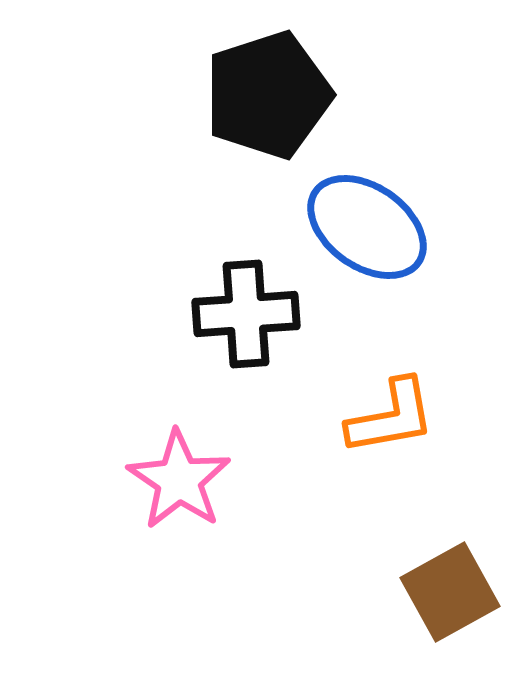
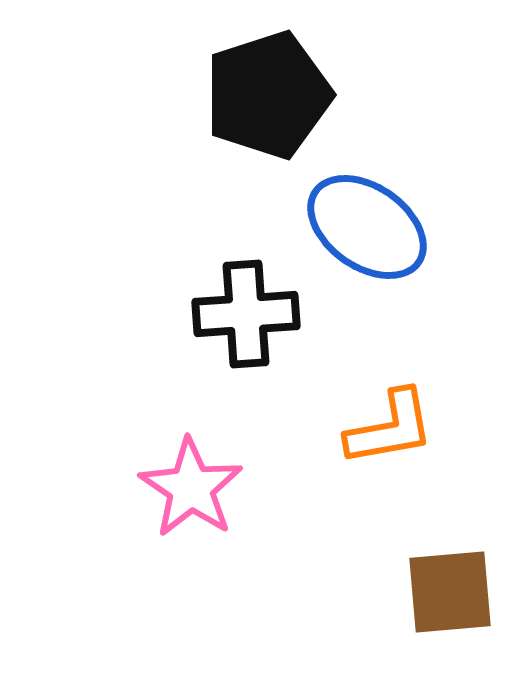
orange L-shape: moved 1 px left, 11 px down
pink star: moved 12 px right, 8 px down
brown square: rotated 24 degrees clockwise
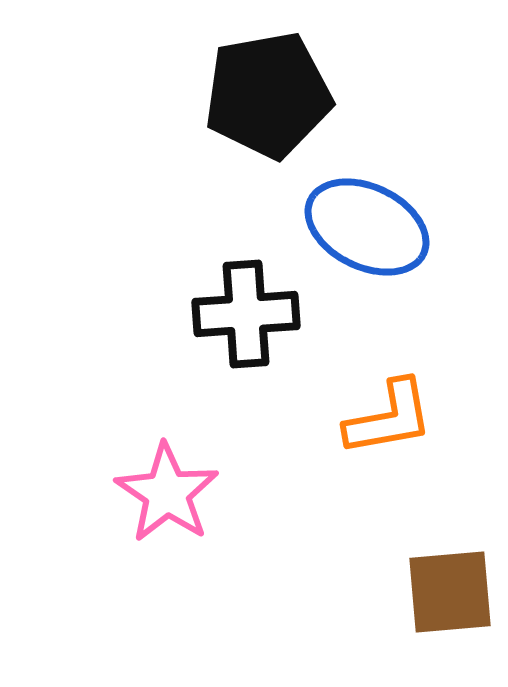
black pentagon: rotated 8 degrees clockwise
blue ellipse: rotated 9 degrees counterclockwise
orange L-shape: moved 1 px left, 10 px up
pink star: moved 24 px left, 5 px down
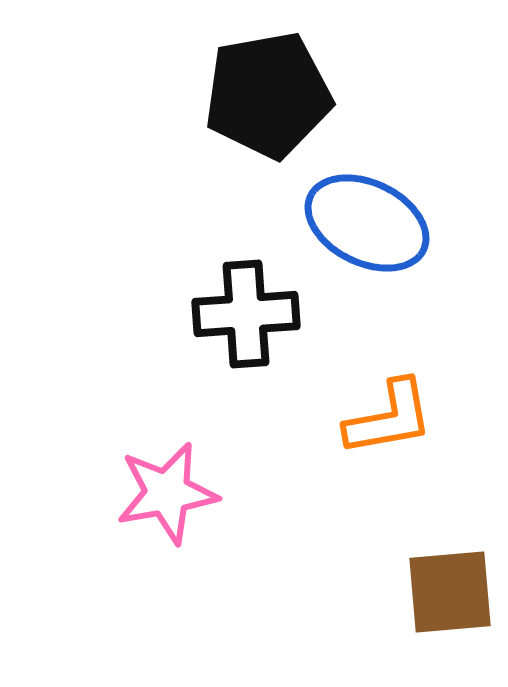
blue ellipse: moved 4 px up
pink star: rotated 28 degrees clockwise
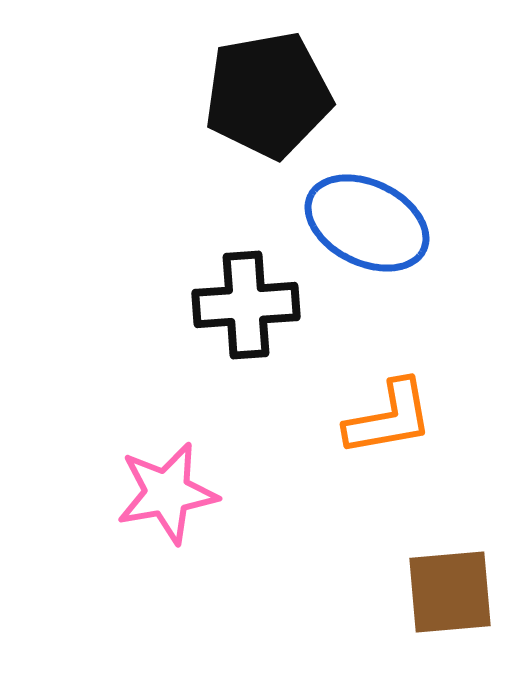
black cross: moved 9 px up
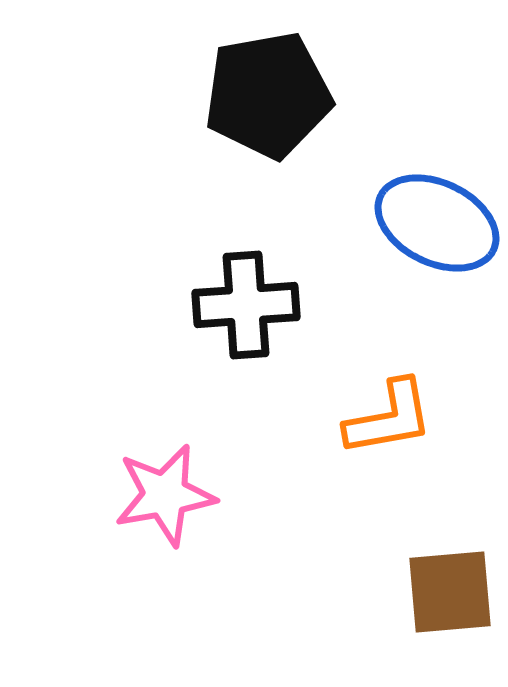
blue ellipse: moved 70 px right
pink star: moved 2 px left, 2 px down
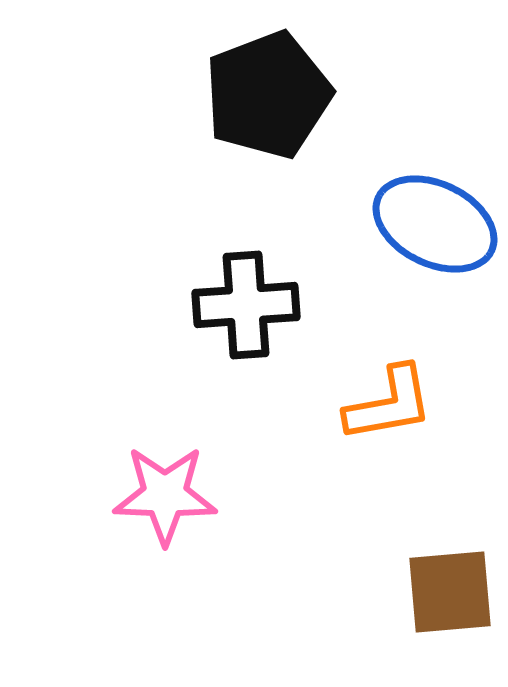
black pentagon: rotated 11 degrees counterclockwise
blue ellipse: moved 2 px left, 1 px down
orange L-shape: moved 14 px up
pink star: rotated 12 degrees clockwise
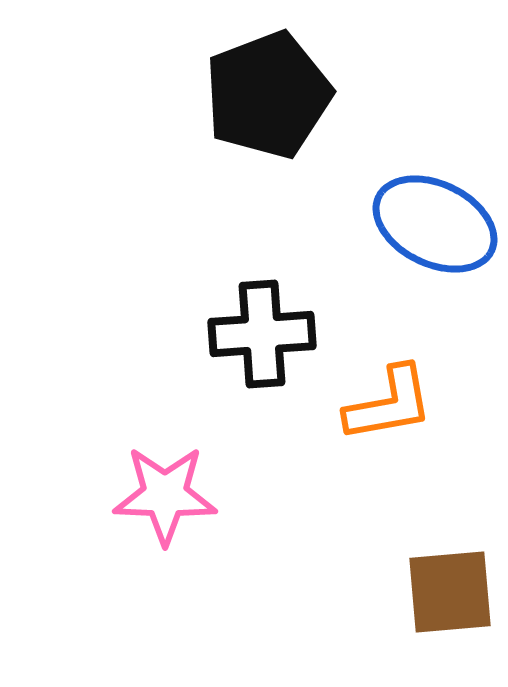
black cross: moved 16 px right, 29 px down
